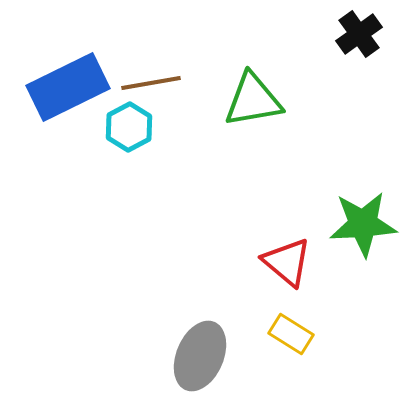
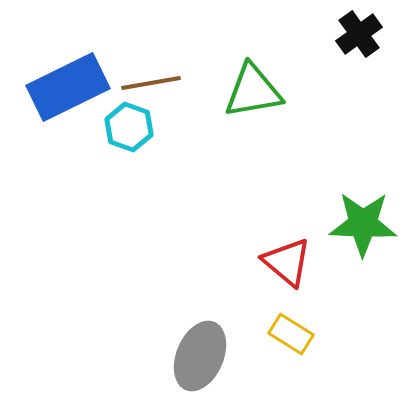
green triangle: moved 9 px up
cyan hexagon: rotated 12 degrees counterclockwise
green star: rotated 6 degrees clockwise
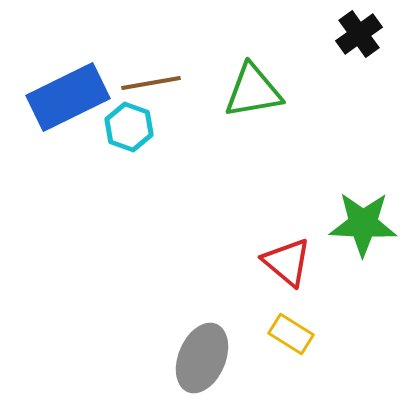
blue rectangle: moved 10 px down
gray ellipse: moved 2 px right, 2 px down
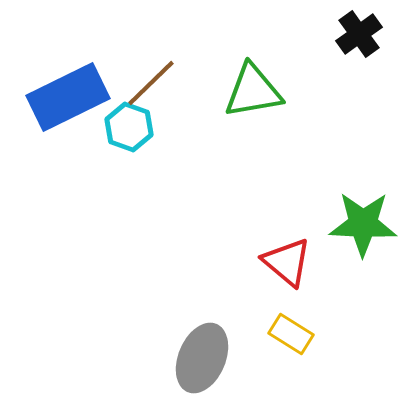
brown line: rotated 34 degrees counterclockwise
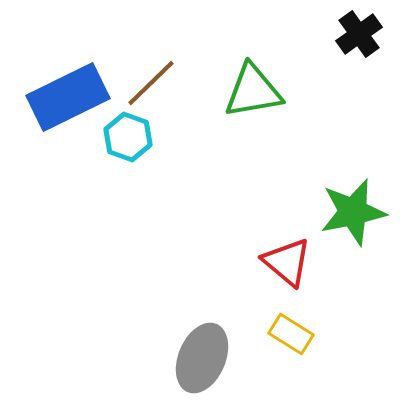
cyan hexagon: moved 1 px left, 10 px down
green star: moved 10 px left, 12 px up; rotated 14 degrees counterclockwise
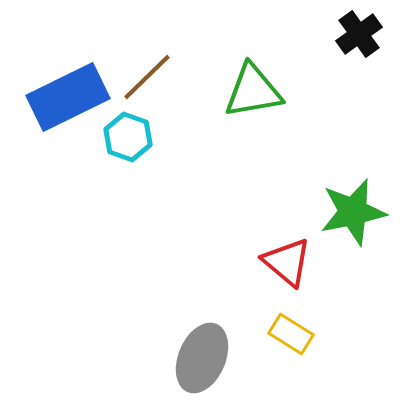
brown line: moved 4 px left, 6 px up
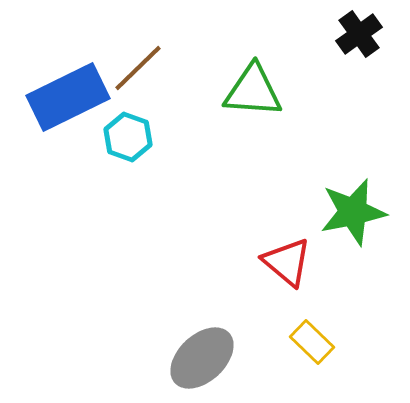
brown line: moved 9 px left, 9 px up
green triangle: rotated 14 degrees clockwise
yellow rectangle: moved 21 px right, 8 px down; rotated 12 degrees clockwise
gray ellipse: rotated 24 degrees clockwise
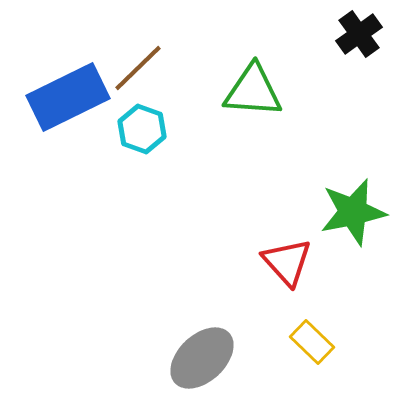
cyan hexagon: moved 14 px right, 8 px up
red triangle: rotated 8 degrees clockwise
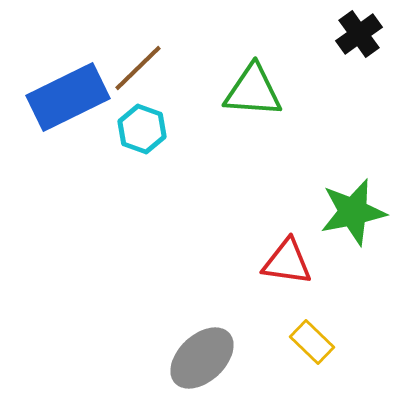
red triangle: rotated 40 degrees counterclockwise
